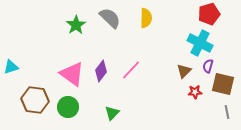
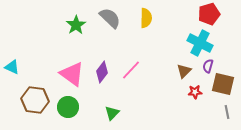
cyan triangle: moved 1 px right; rotated 42 degrees clockwise
purple diamond: moved 1 px right, 1 px down
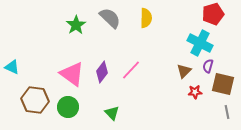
red pentagon: moved 4 px right
green triangle: rotated 28 degrees counterclockwise
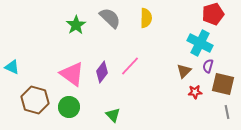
pink line: moved 1 px left, 4 px up
brown hexagon: rotated 8 degrees clockwise
green circle: moved 1 px right
green triangle: moved 1 px right, 2 px down
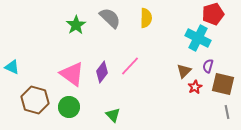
cyan cross: moved 2 px left, 5 px up
red star: moved 5 px up; rotated 24 degrees counterclockwise
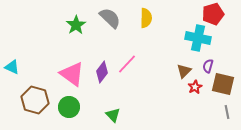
cyan cross: rotated 15 degrees counterclockwise
pink line: moved 3 px left, 2 px up
